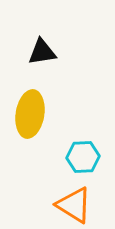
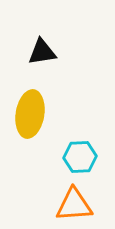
cyan hexagon: moved 3 px left
orange triangle: rotated 36 degrees counterclockwise
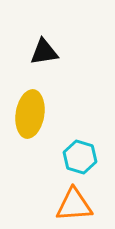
black triangle: moved 2 px right
cyan hexagon: rotated 20 degrees clockwise
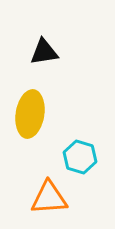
orange triangle: moved 25 px left, 7 px up
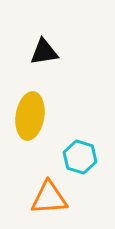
yellow ellipse: moved 2 px down
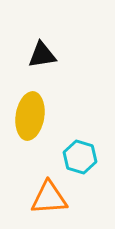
black triangle: moved 2 px left, 3 px down
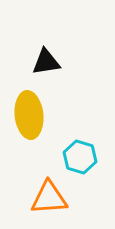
black triangle: moved 4 px right, 7 px down
yellow ellipse: moved 1 px left, 1 px up; rotated 15 degrees counterclockwise
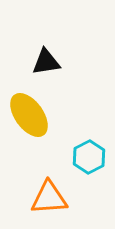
yellow ellipse: rotated 30 degrees counterclockwise
cyan hexagon: moved 9 px right; rotated 16 degrees clockwise
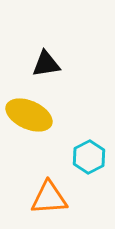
black triangle: moved 2 px down
yellow ellipse: rotated 30 degrees counterclockwise
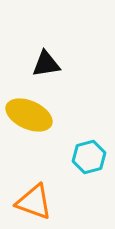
cyan hexagon: rotated 12 degrees clockwise
orange triangle: moved 15 px left, 4 px down; rotated 24 degrees clockwise
